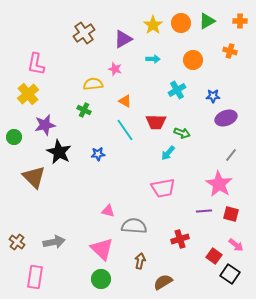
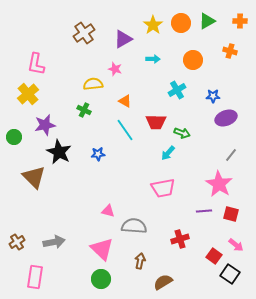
brown cross at (17, 242): rotated 21 degrees clockwise
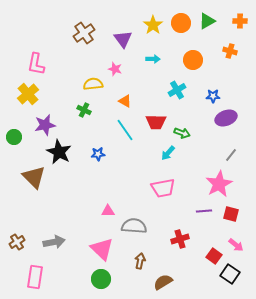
purple triangle at (123, 39): rotated 36 degrees counterclockwise
pink star at (219, 184): rotated 12 degrees clockwise
pink triangle at (108, 211): rotated 16 degrees counterclockwise
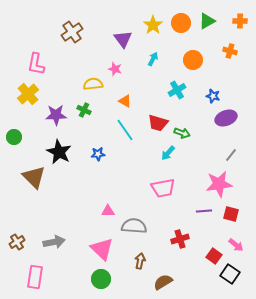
brown cross at (84, 33): moved 12 px left, 1 px up
cyan arrow at (153, 59): rotated 64 degrees counterclockwise
blue star at (213, 96): rotated 16 degrees clockwise
red trapezoid at (156, 122): moved 2 px right, 1 px down; rotated 15 degrees clockwise
purple star at (45, 125): moved 11 px right, 10 px up; rotated 10 degrees clockwise
pink star at (219, 184): rotated 20 degrees clockwise
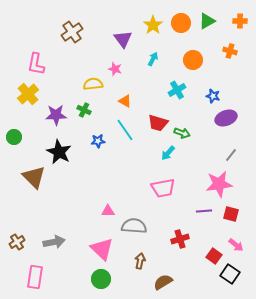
blue star at (98, 154): moved 13 px up
